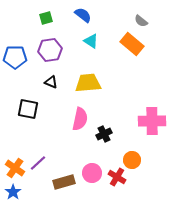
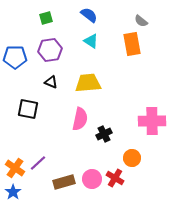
blue semicircle: moved 6 px right
orange rectangle: rotated 40 degrees clockwise
orange circle: moved 2 px up
pink circle: moved 6 px down
red cross: moved 2 px left, 1 px down
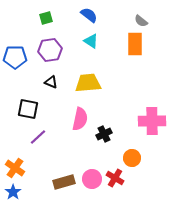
orange rectangle: moved 3 px right; rotated 10 degrees clockwise
purple line: moved 26 px up
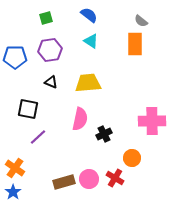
pink circle: moved 3 px left
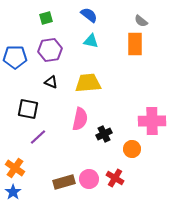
cyan triangle: rotated 21 degrees counterclockwise
orange circle: moved 9 px up
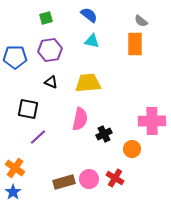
cyan triangle: moved 1 px right
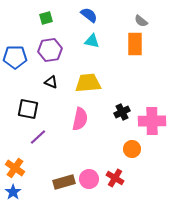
black cross: moved 18 px right, 22 px up
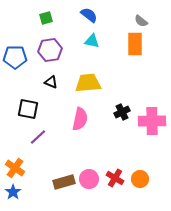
orange circle: moved 8 px right, 30 px down
